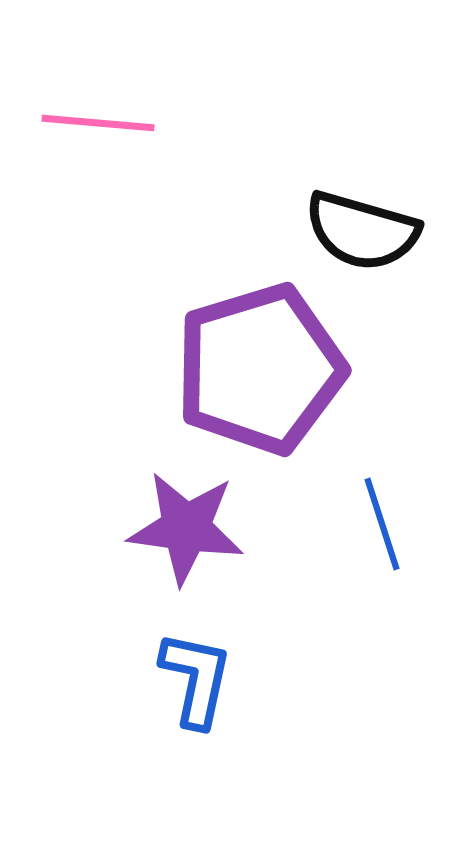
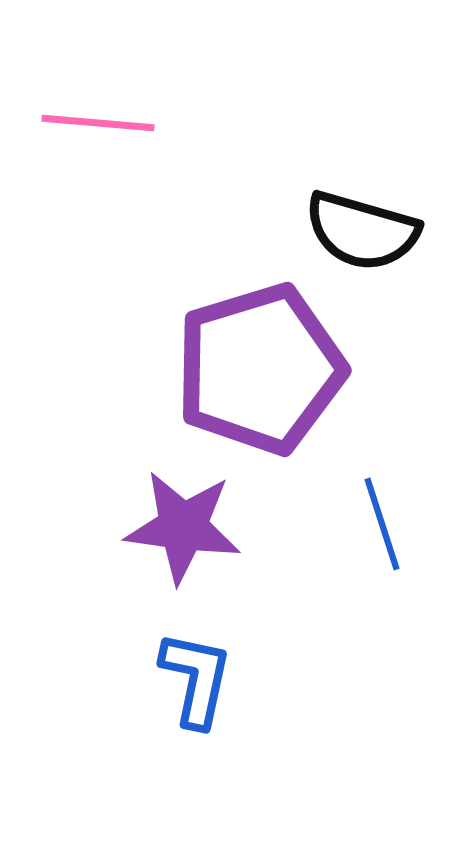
purple star: moved 3 px left, 1 px up
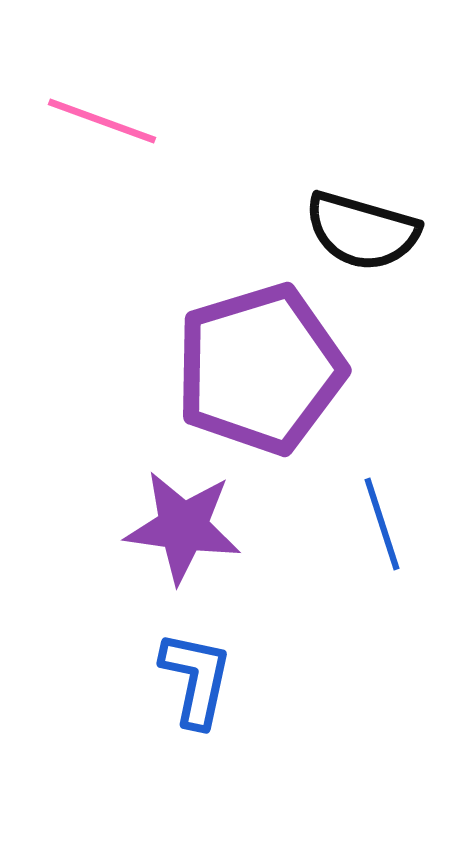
pink line: moved 4 px right, 2 px up; rotated 15 degrees clockwise
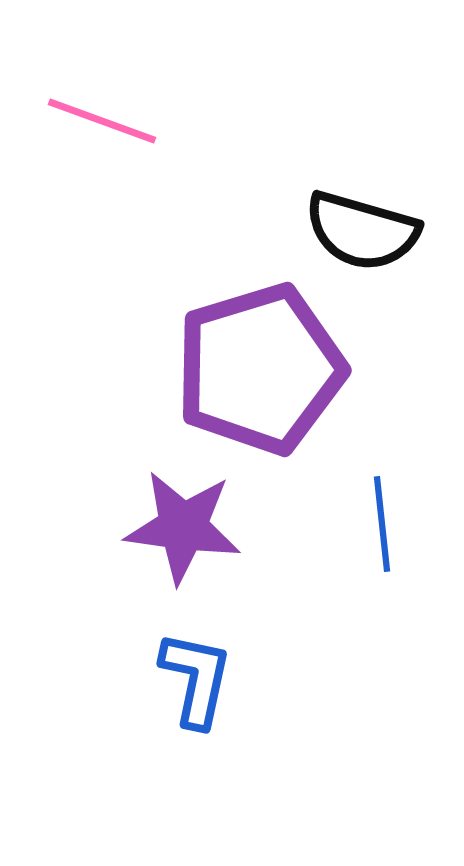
blue line: rotated 12 degrees clockwise
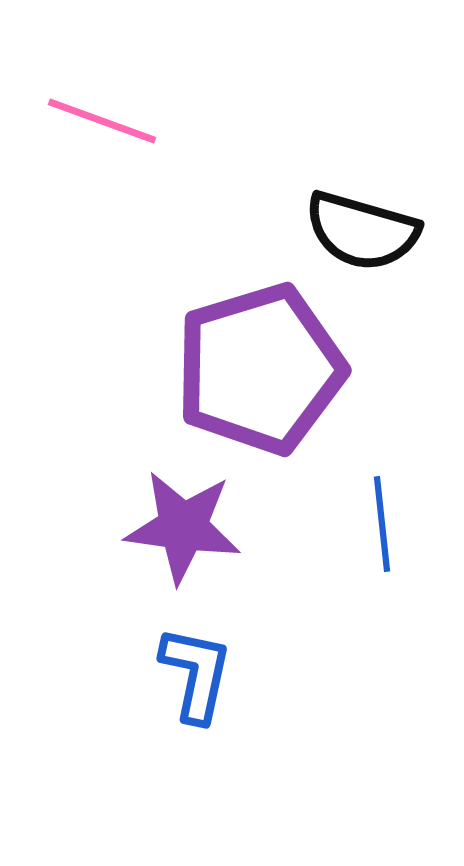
blue L-shape: moved 5 px up
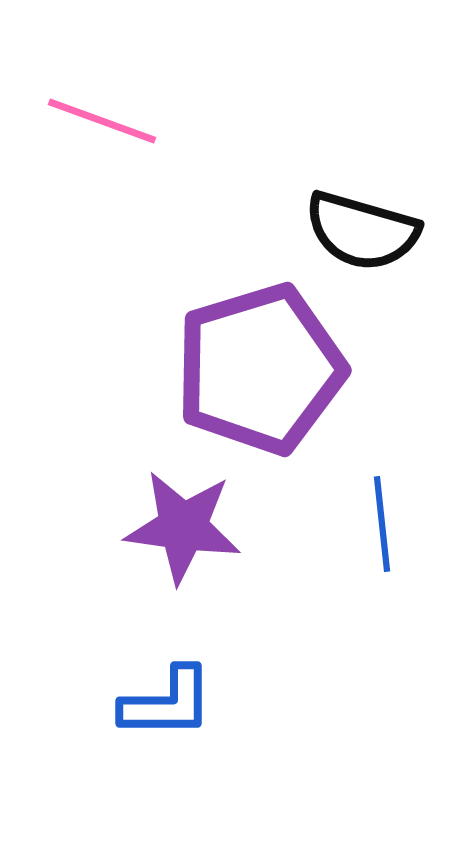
blue L-shape: moved 29 px left, 29 px down; rotated 78 degrees clockwise
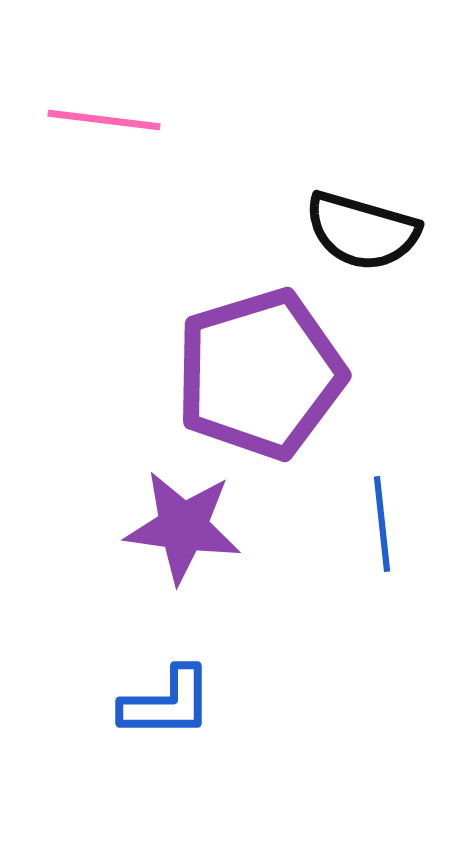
pink line: moved 2 px right, 1 px up; rotated 13 degrees counterclockwise
purple pentagon: moved 5 px down
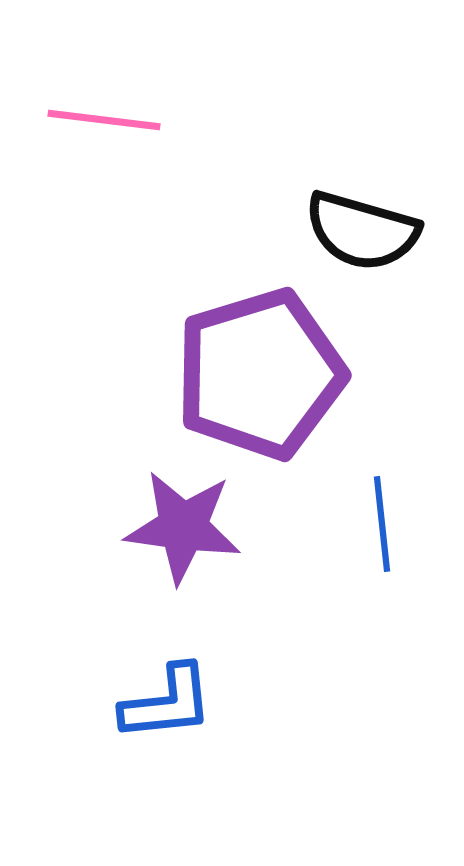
blue L-shape: rotated 6 degrees counterclockwise
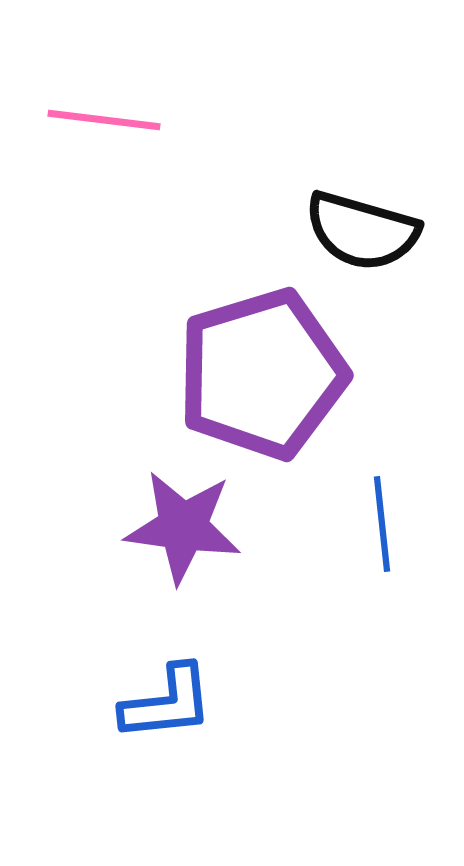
purple pentagon: moved 2 px right
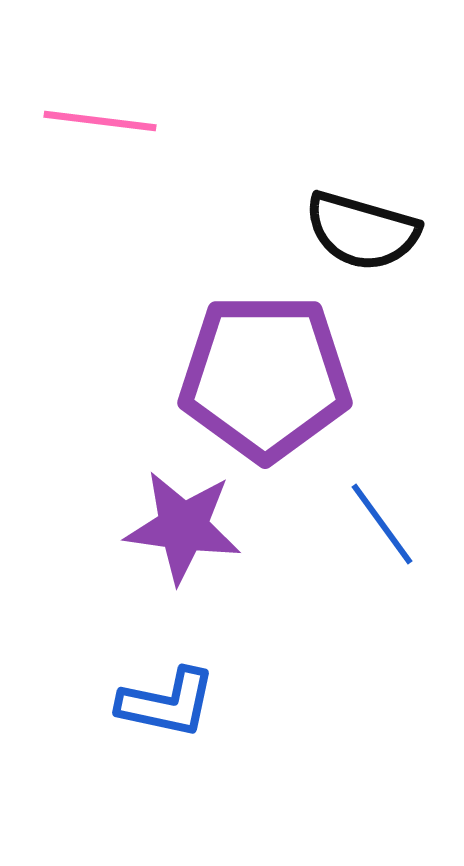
pink line: moved 4 px left, 1 px down
purple pentagon: moved 3 px right, 3 px down; rotated 17 degrees clockwise
blue line: rotated 30 degrees counterclockwise
blue L-shape: rotated 18 degrees clockwise
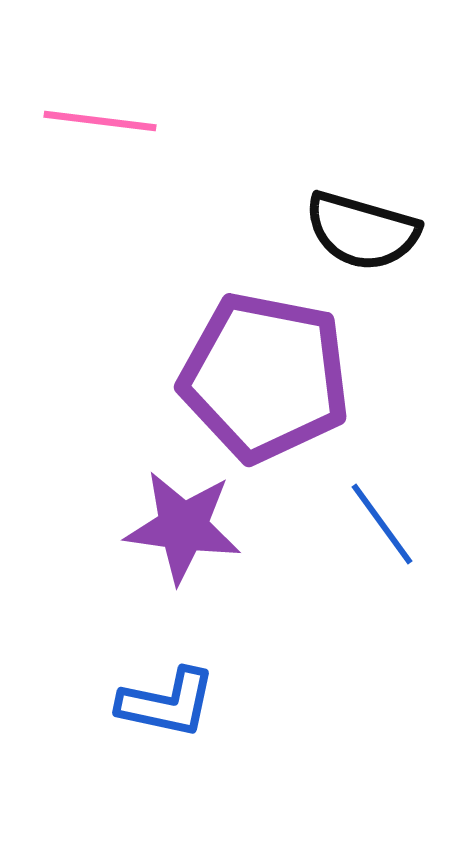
purple pentagon: rotated 11 degrees clockwise
